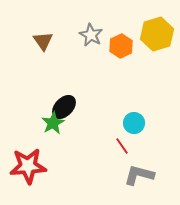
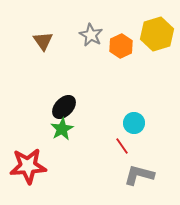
green star: moved 9 px right, 6 px down
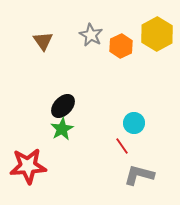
yellow hexagon: rotated 12 degrees counterclockwise
black ellipse: moved 1 px left, 1 px up
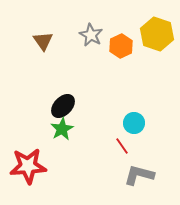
yellow hexagon: rotated 12 degrees counterclockwise
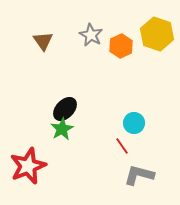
black ellipse: moved 2 px right, 3 px down
red star: rotated 18 degrees counterclockwise
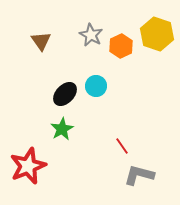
brown triangle: moved 2 px left
black ellipse: moved 15 px up
cyan circle: moved 38 px left, 37 px up
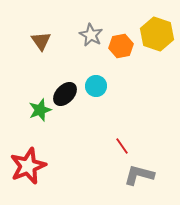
orange hexagon: rotated 15 degrees clockwise
green star: moved 22 px left, 19 px up; rotated 10 degrees clockwise
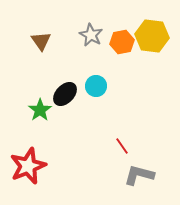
yellow hexagon: moved 5 px left, 2 px down; rotated 12 degrees counterclockwise
orange hexagon: moved 1 px right, 4 px up
green star: rotated 15 degrees counterclockwise
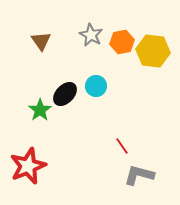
yellow hexagon: moved 1 px right, 15 px down
